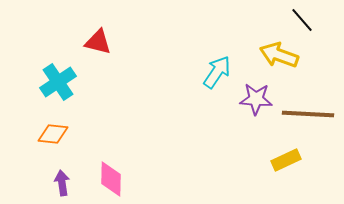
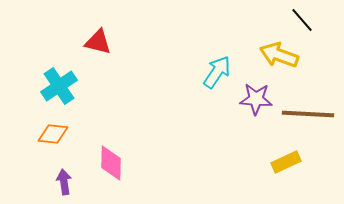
cyan cross: moved 1 px right, 4 px down
yellow rectangle: moved 2 px down
pink diamond: moved 16 px up
purple arrow: moved 2 px right, 1 px up
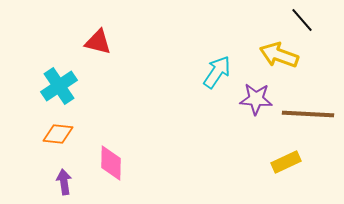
orange diamond: moved 5 px right
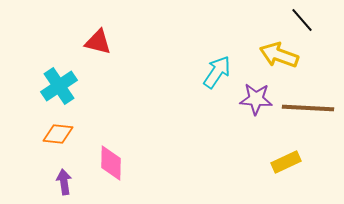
brown line: moved 6 px up
